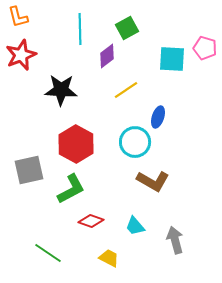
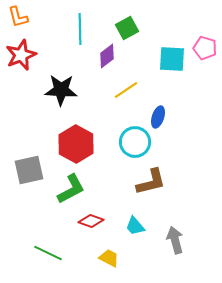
brown L-shape: moved 2 px left, 1 px down; rotated 44 degrees counterclockwise
green line: rotated 8 degrees counterclockwise
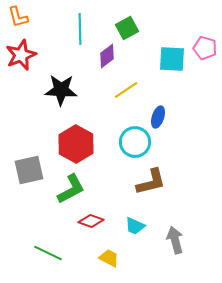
cyan trapezoid: rotated 25 degrees counterclockwise
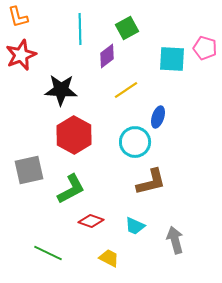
red hexagon: moved 2 px left, 9 px up
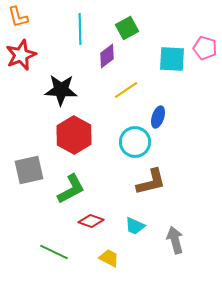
green line: moved 6 px right, 1 px up
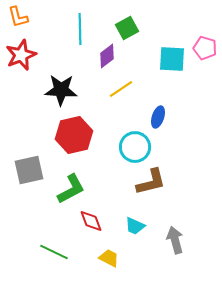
yellow line: moved 5 px left, 1 px up
red hexagon: rotated 18 degrees clockwise
cyan circle: moved 5 px down
red diamond: rotated 50 degrees clockwise
